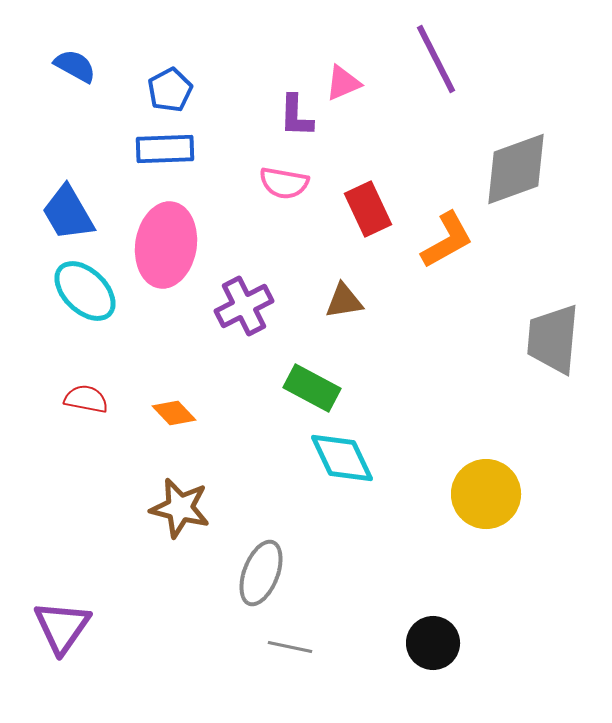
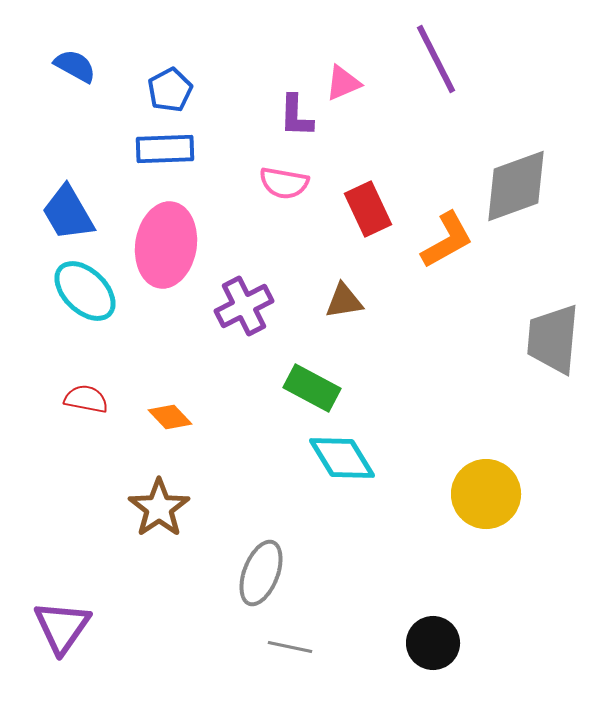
gray diamond: moved 17 px down
orange diamond: moved 4 px left, 4 px down
cyan diamond: rotated 6 degrees counterclockwise
brown star: moved 21 px left; rotated 24 degrees clockwise
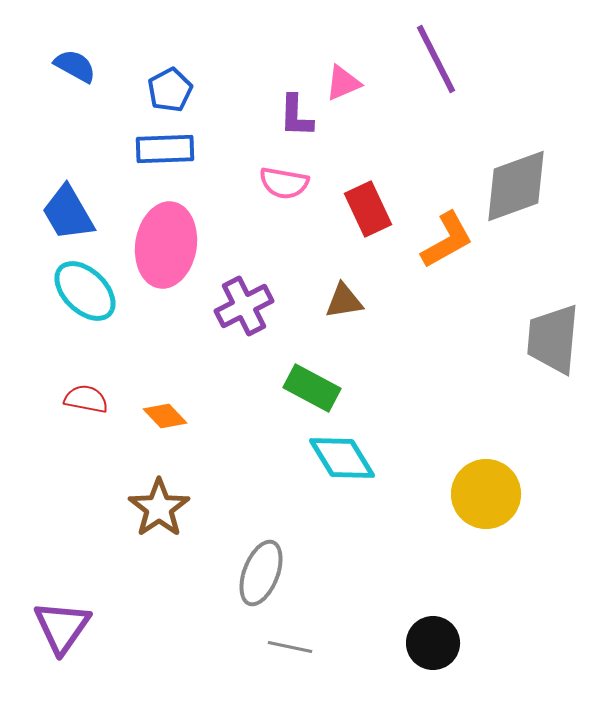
orange diamond: moved 5 px left, 1 px up
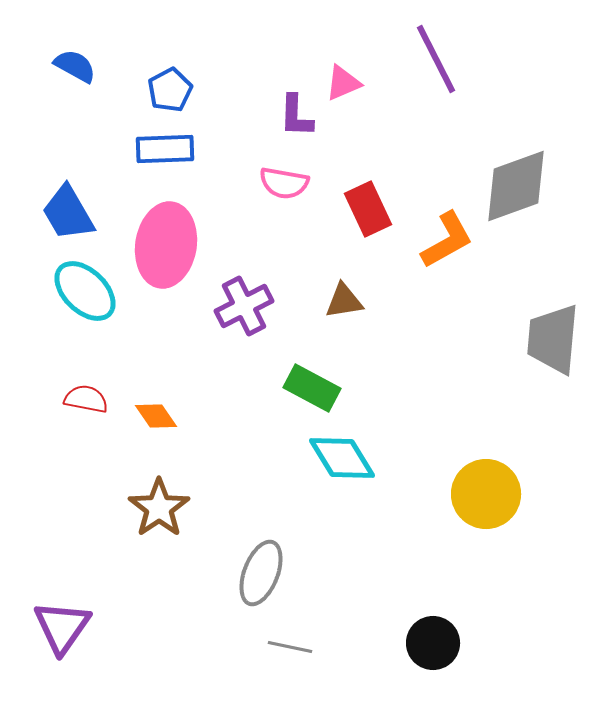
orange diamond: moved 9 px left; rotated 9 degrees clockwise
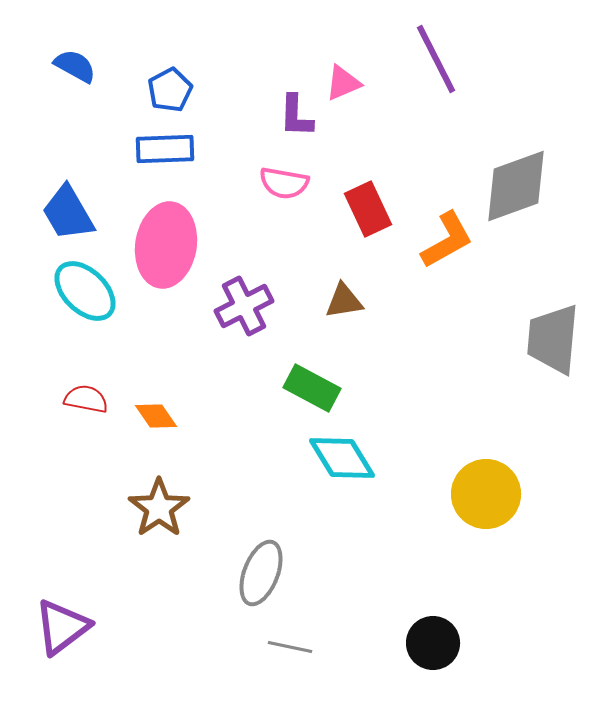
purple triangle: rotated 18 degrees clockwise
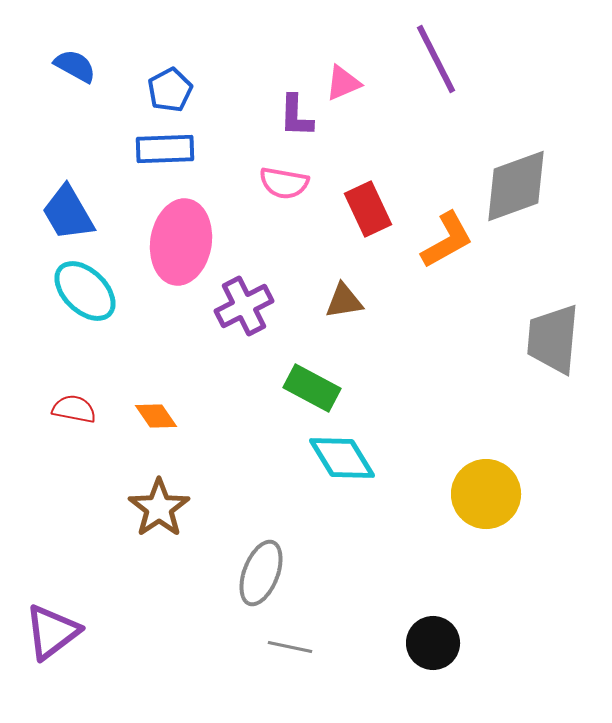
pink ellipse: moved 15 px right, 3 px up
red semicircle: moved 12 px left, 10 px down
purple triangle: moved 10 px left, 5 px down
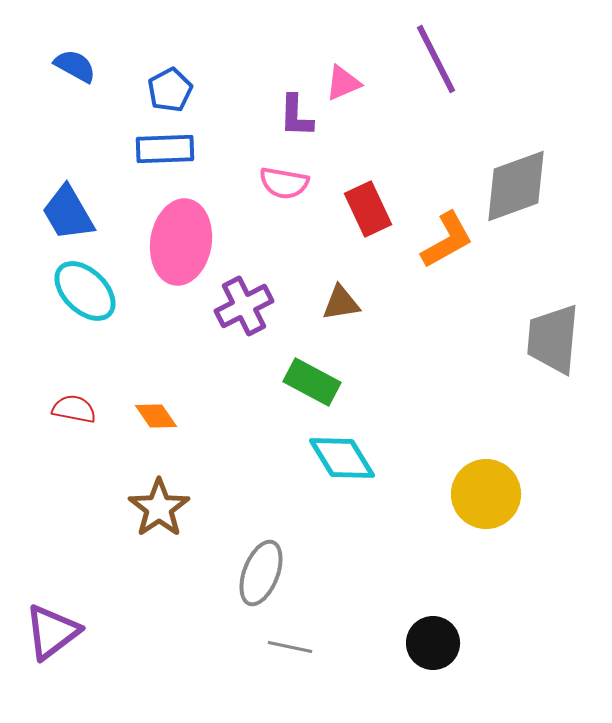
brown triangle: moved 3 px left, 2 px down
green rectangle: moved 6 px up
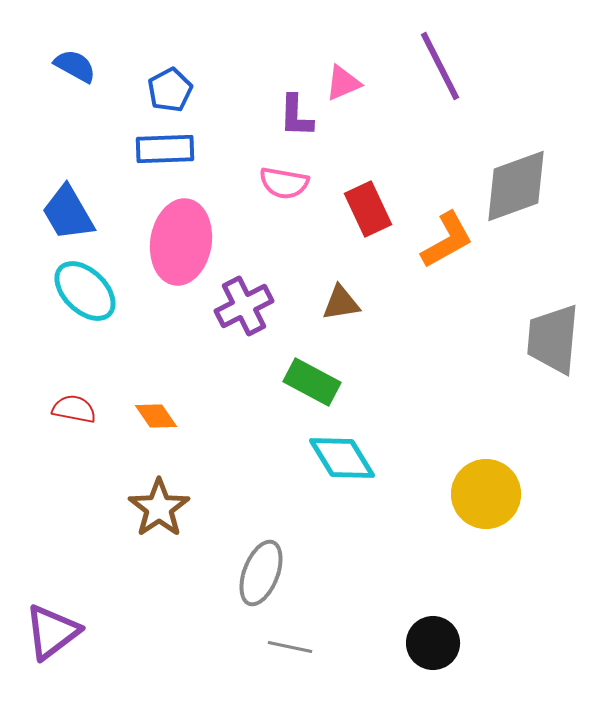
purple line: moved 4 px right, 7 px down
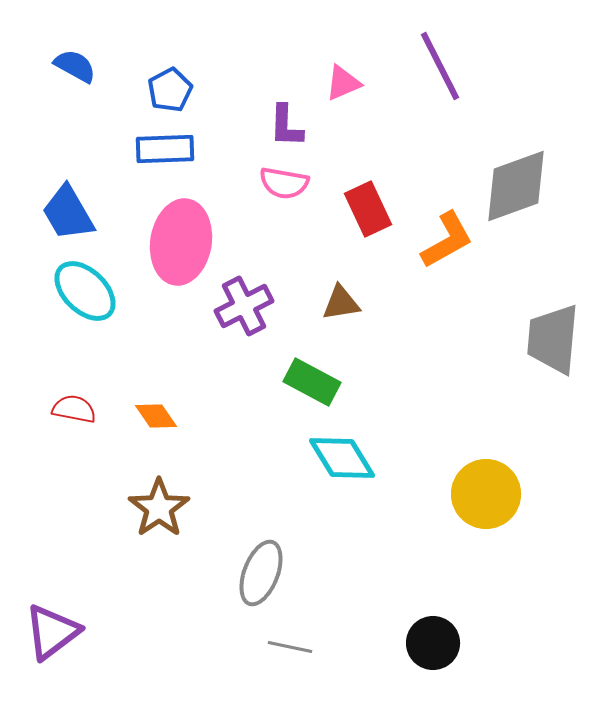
purple L-shape: moved 10 px left, 10 px down
